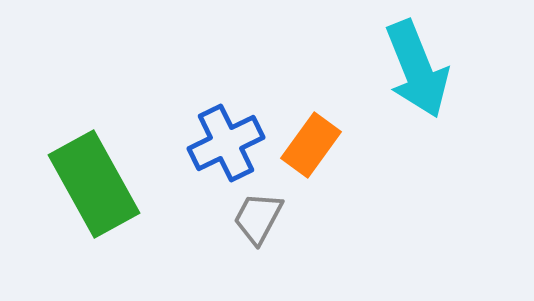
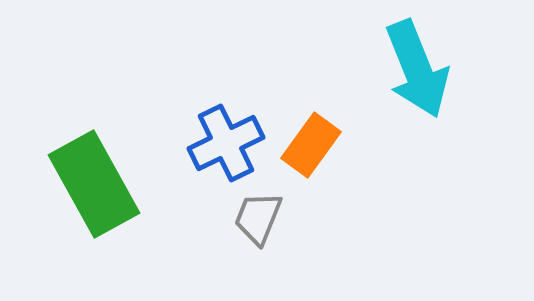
gray trapezoid: rotated 6 degrees counterclockwise
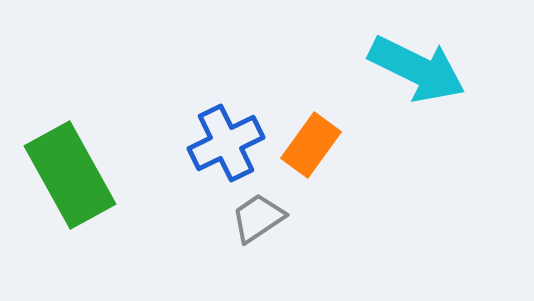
cyan arrow: rotated 42 degrees counterclockwise
green rectangle: moved 24 px left, 9 px up
gray trapezoid: rotated 34 degrees clockwise
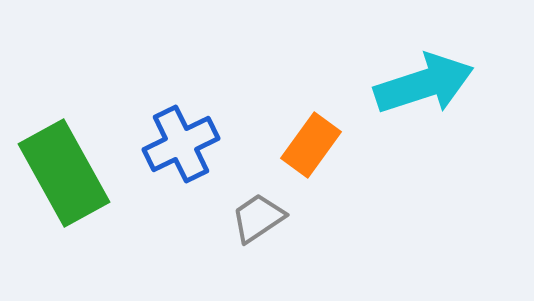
cyan arrow: moved 7 px right, 15 px down; rotated 44 degrees counterclockwise
blue cross: moved 45 px left, 1 px down
green rectangle: moved 6 px left, 2 px up
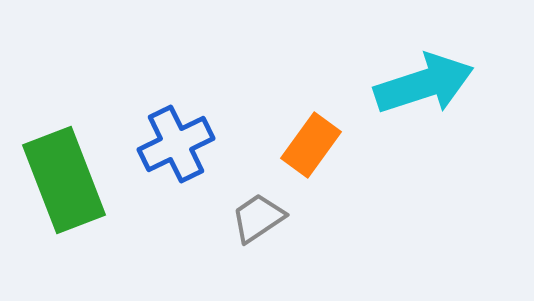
blue cross: moved 5 px left
green rectangle: moved 7 px down; rotated 8 degrees clockwise
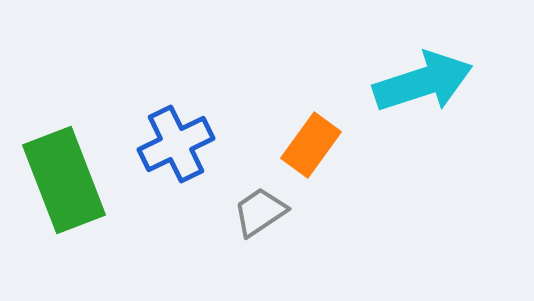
cyan arrow: moved 1 px left, 2 px up
gray trapezoid: moved 2 px right, 6 px up
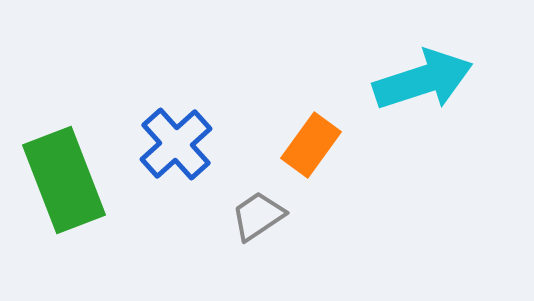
cyan arrow: moved 2 px up
blue cross: rotated 16 degrees counterclockwise
gray trapezoid: moved 2 px left, 4 px down
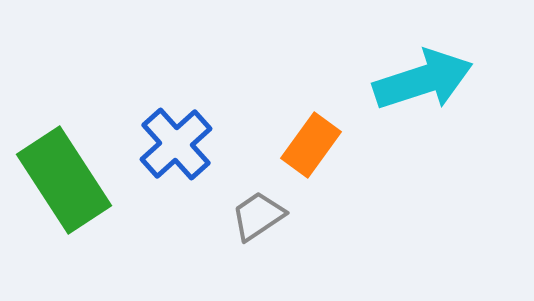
green rectangle: rotated 12 degrees counterclockwise
